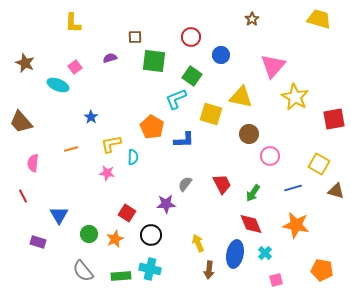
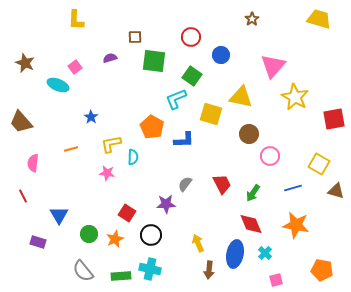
yellow L-shape at (73, 23): moved 3 px right, 3 px up
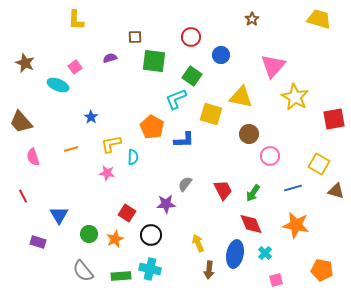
pink semicircle at (33, 163): moved 6 px up; rotated 24 degrees counterclockwise
red trapezoid at (222, 184): moved 1 px right, 6 px down
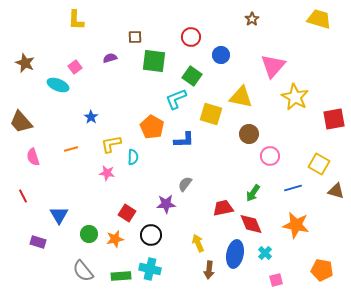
red trapezoid at (223, 190): moved 18 px down; rotated 75 degrees counterclockwise
orange star at (115, 239): rotated 12 degrees clockwise
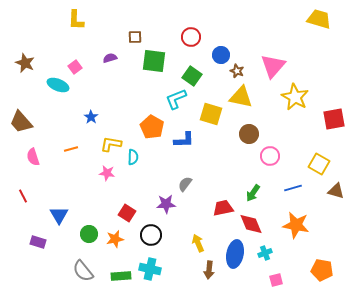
brown star at (252, 19): moved 15 px left, 52 px down; rotated 16 degrees counterclockwise
yellow L-shape at (111, 144): rotated 20 degrees clockwise
cyan cross at (265, 253): rotated 24 degrees clockwise
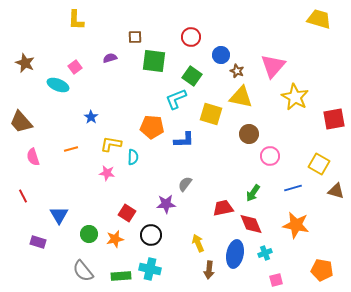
orange pentagon at (152, 127): rotated 25 degrees counterclockwise
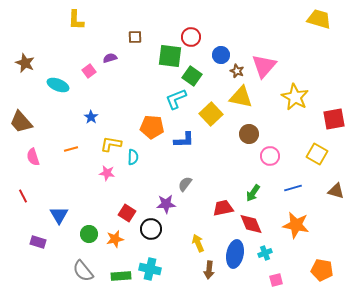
green square at (154, 61): moved 16 px right, 5 px up
pink triangle at (273, 66): moved 9 px left
pink square at (75, 67): moved 14 px right, 4 px down
yellow square at (211, 114): rotated 30 degrees clockwise
yellow square at (319, 164): moved 2 px left, 10 px up
black circle at (151, 235): moved 6 px up
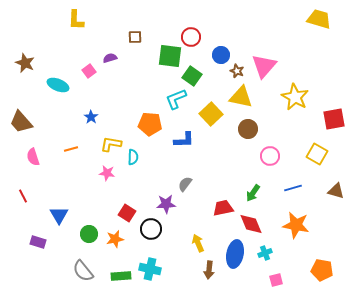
orange pentagon at (152, 127): moved 2 px left, 3 px up
brown circle at (249, 134): moved 1 px left, 5 px up
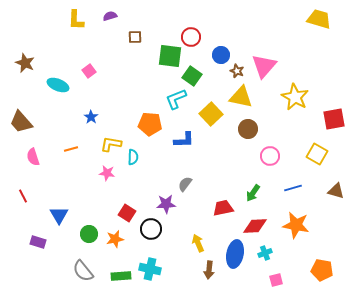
purple semicircle at (110, 58): moved 42 px up
red diamond at (251, 224): moved 4 px right, 2 px down; rotated 70 degrees counterclockwise
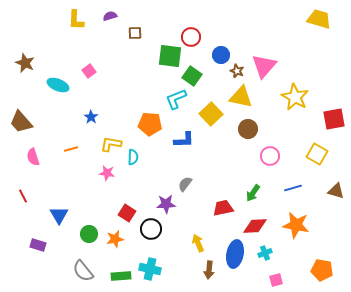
brown square at (135, 37): moved 4 px up
purple rectangle at (38, 242): moved 3 px down
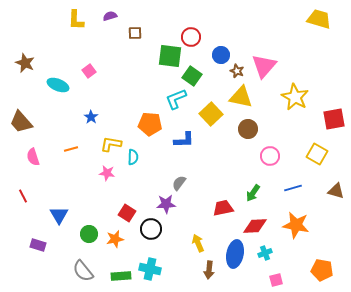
gray semicircle at (185, 184): moved 6 px left, 1 px up
